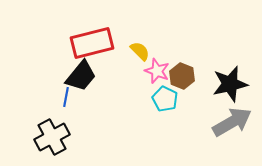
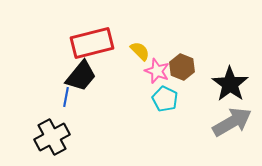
brown hexagon: moved 9 px up
black star: rotated 24 degrees counterclockwise
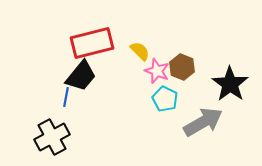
gray arrow: moved 29 px left
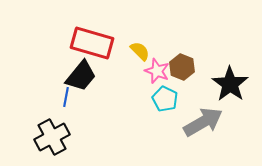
red rectangle: rotated 30 degrees clockwise
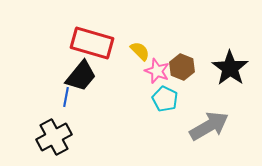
black star: moved 16 px up
gray arrow: moved 6 px right, 4 px down
black cross: moved 2 px right
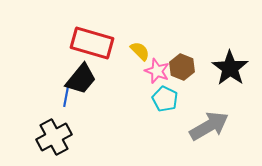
black trapezoid: moved 3 px down
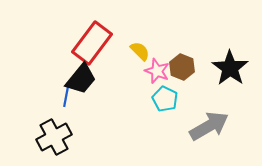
red rectangle: rotated 69 degrees counterclockwise
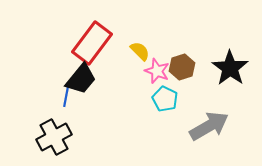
brown hexagon: rotated 20 degrees clockwise
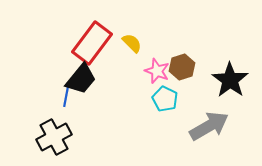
yellow semicircle: moved 8 px left, 8 px up
black star: moved 12 px down
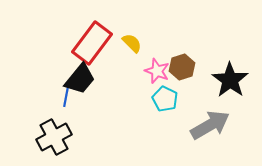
black trapezoid: moved 1 px left
gray arrow: moved 1 px right, 1 px up
